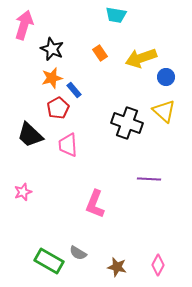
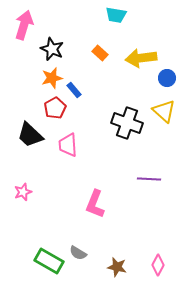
orange rectangle: rotated 14 degrees counterclockwise
yellow arrow: rotated 12 degrees clockwise
blue circle: moved 1 px right, 1 px down
red pentagon: moved 3 px left
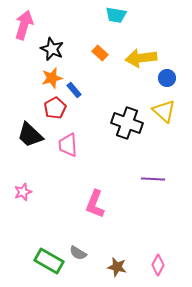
purple line: moved 4 px right
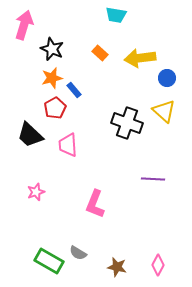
yellow arrow: moved 1 px left
pink star: moved 13 px right
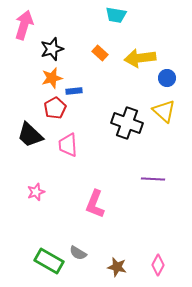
black star: rotated 30 degrees clockwise
blue rectangle: moved 1 px down; rotated 56 degrees counterclockwise
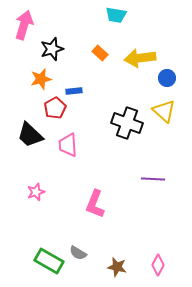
orange star: moved 11 px left, 1 px down
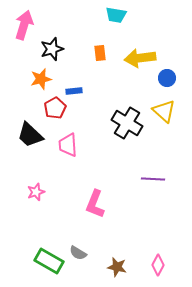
orange rectangle: rotated 42 degrees clockwise
black cross: rotated 12 degrees clockwise
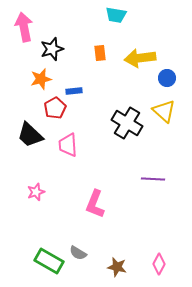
pink arrow: moved 2 px down; rotated 28 degrees counterclockwise
pink diamond: moved 1 px right, 1 px up
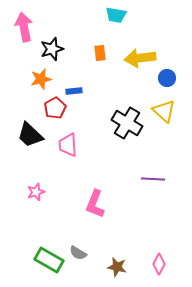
green rectangle: moved 1 px up
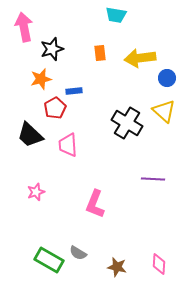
pink diamond: rotated 25 degrees counterclockwise
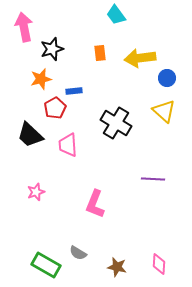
cyan trapezoid: rotated 45 degrees clockwise
black cross: moved 11 px left
green rectangle: moved 3 px left, 5 px down
